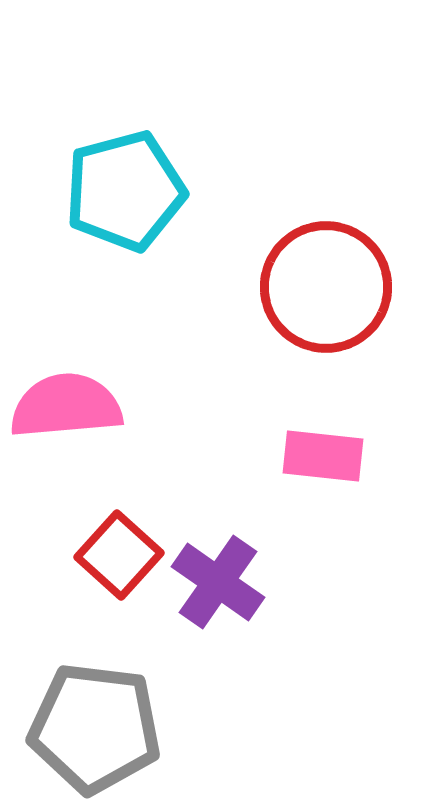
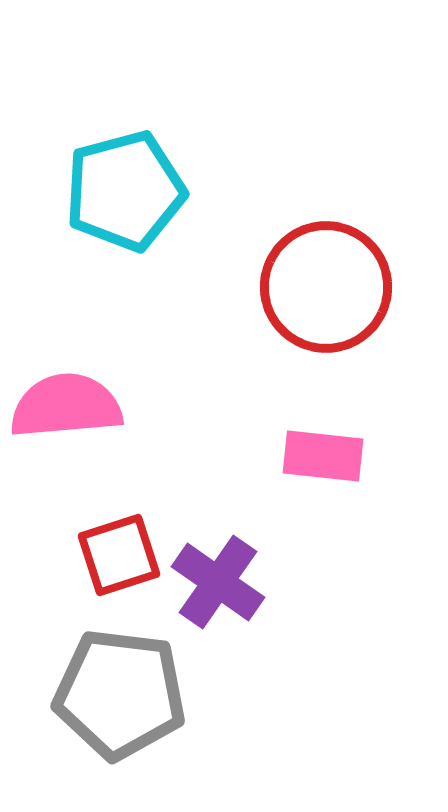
red square: rotated 30 degrees clockwise
gray pentagon: moved 25 px right, 34 px up
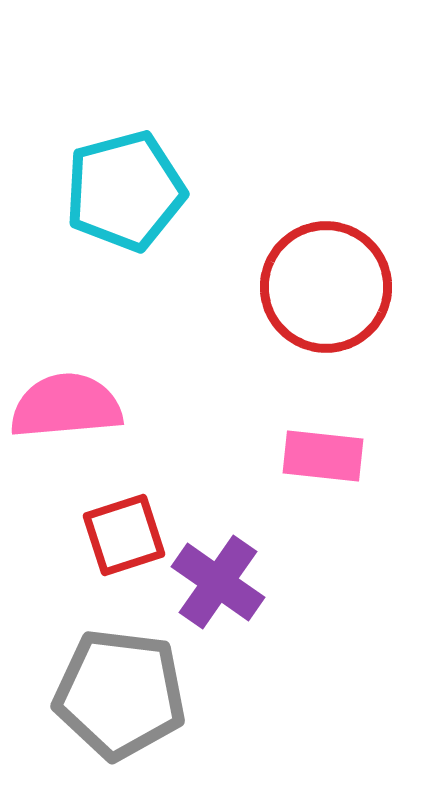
red square: moved 5 px right, 20 px up
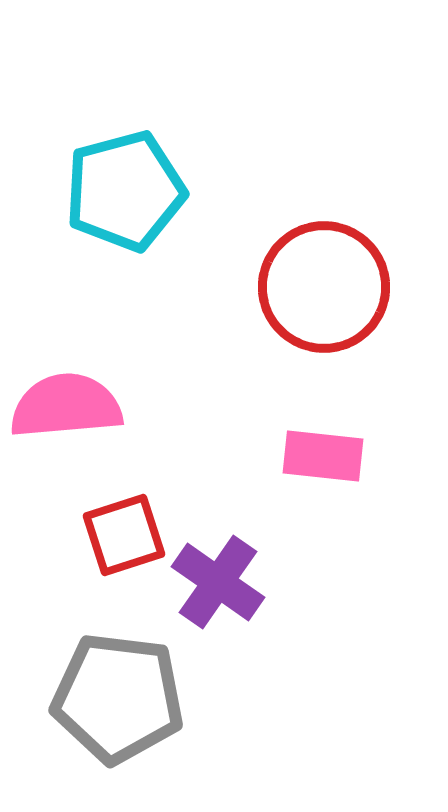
red circle: moved 2 px left
gray pentagon: moved 2 px left, 4 px down
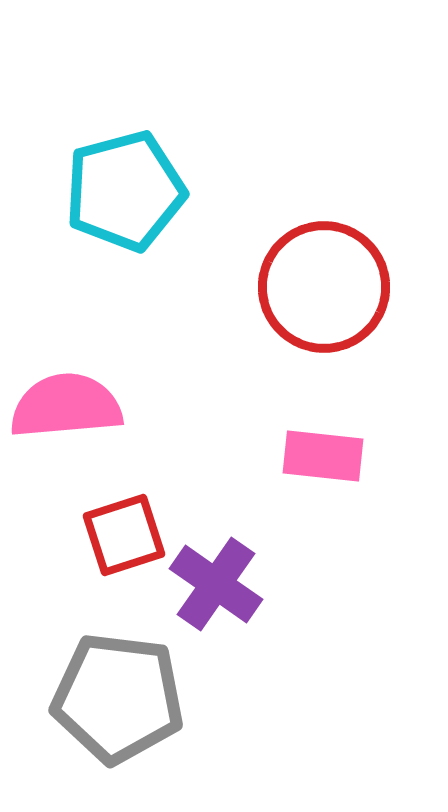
purple cross: moved 2 px left, 2 px down
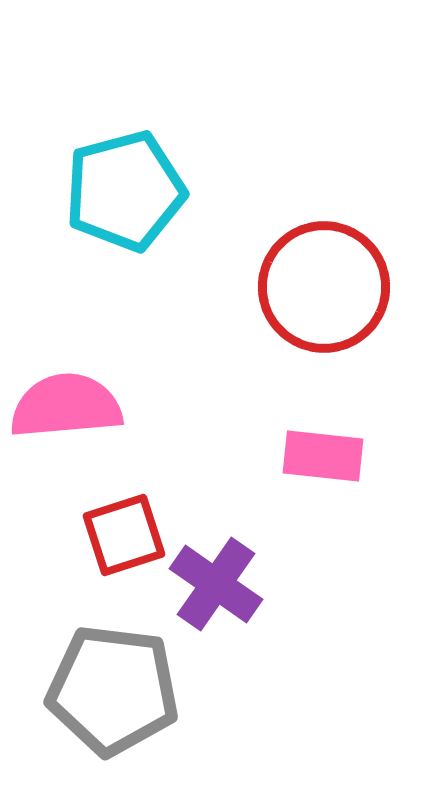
gray pentagon: moved 5 px left, 8 px up
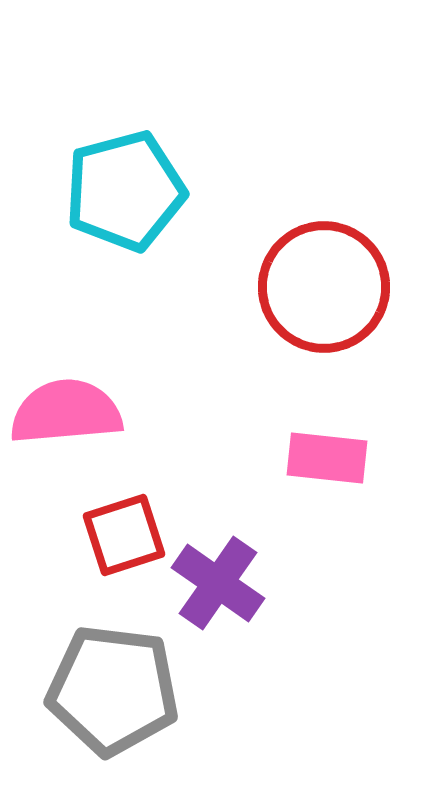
pink semicircle: moved 6 px down
pink rectangle: moved 4 px right, 2 px down
purple cross: moved 2 px right, 1 px up
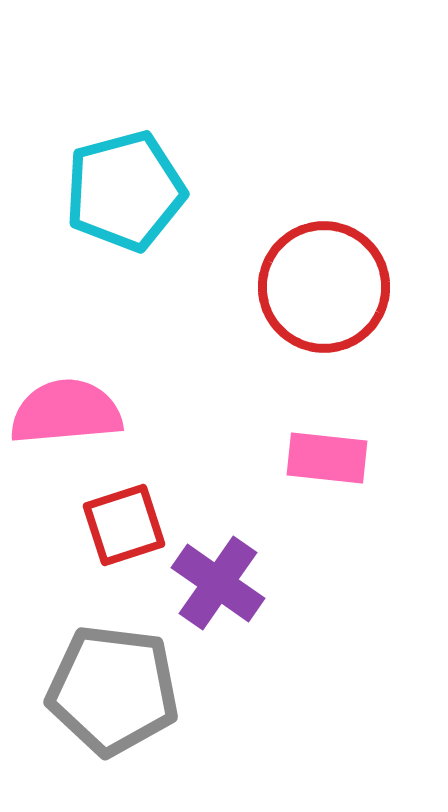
red square: moved 10 px up
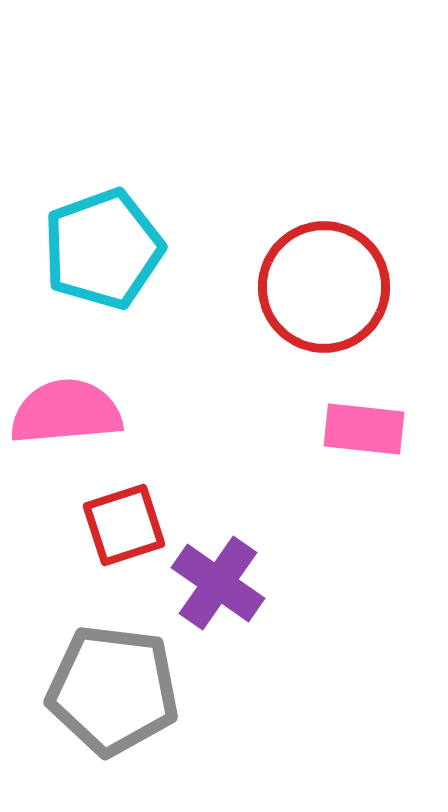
cyan pentagon: moved 22 px left, 58 px down; rotated 5 degrees counterclockwise
pink rectangle: moved 37 px right, 29 px up
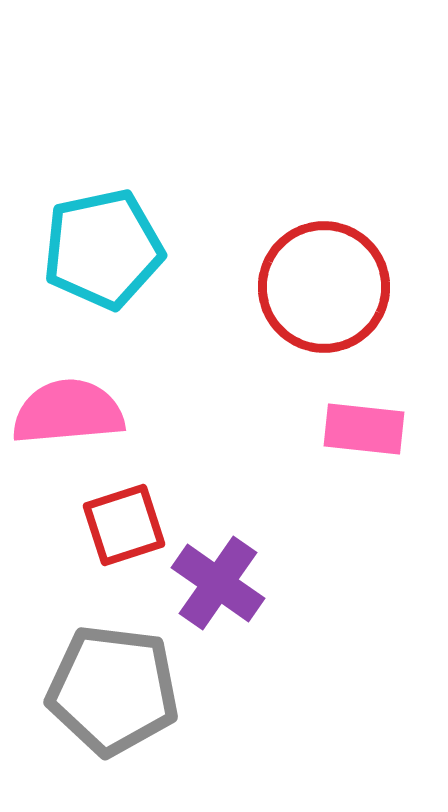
cyan pentagon: rotated 8 degrees clockwise
pink semicircle: moved 2 px right
